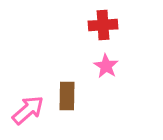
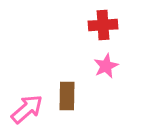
pink star: rotated 15 degrees clockwise
pink arrow: moved 1 px left, 1 px up
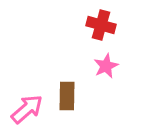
red cross: moved 2 px left; rotated 20 degrees clockwise
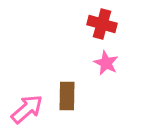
red cross: moved 1 px right, 1 px up
pink star: moved 3 px up; rotated 20 degrees counterclockwise
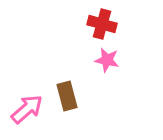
pink star: moved 1 px right, 3 px up; rotated 15 degrees counterclockwise
brown rectangle: rotated 16 degrees counterclockwise
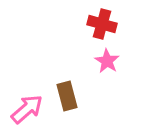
pink star: moved 1 px down; rotated 20 degrees clockwise
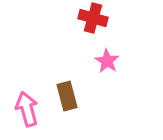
red cross: moved 9 px left, 6 px up
pink arrow: rotated 64 degrees counterclockwise
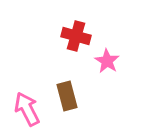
red cross: moved 17 px left, 18 px down
pink arrow: rotated 12 degrees counterclockwise
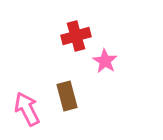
red cross: rotated 32 degrees counterclockwise
pink star: moved 2 px left
